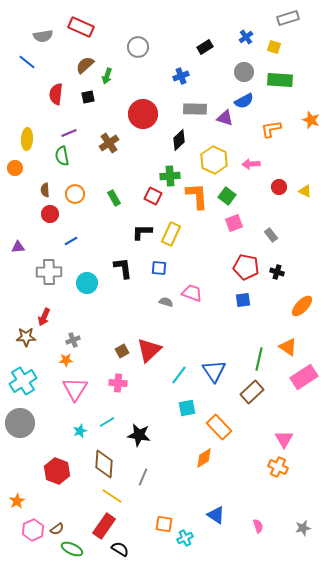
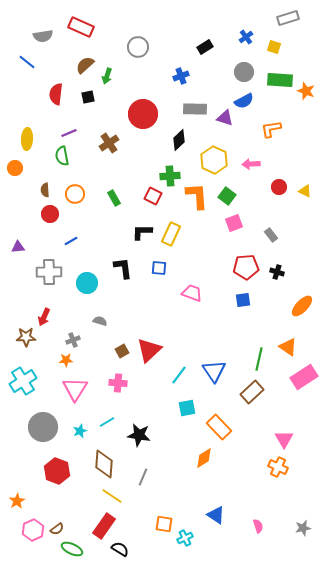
orange star at (311, 120): moved 5 px left, 29 px up
red pentagon at (246, 267): rotated 15 degrees counterclockwise
gray semicircle at (166, 302): moved 66 px left, 19 px down
gray circle at (20, 423): moved 23 px right, 4 px down
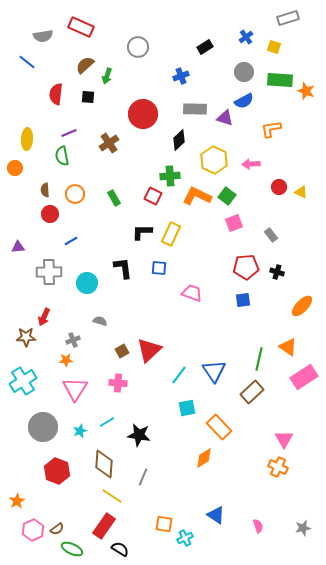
black square at (88, 97): rotated 16 degrees clockwise
yellow triangle at (305, 191): moved 4 px left, 1 px down
orange L-shape at (197, 196): rotated 60 degrees counterclockwise
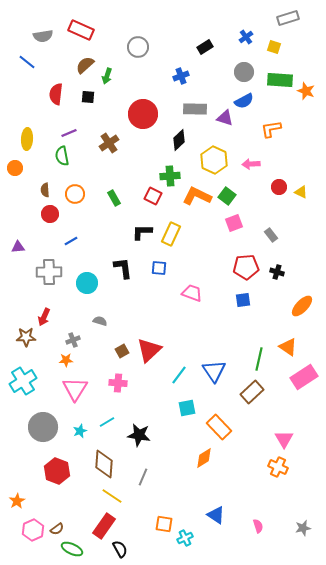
red rectangle at (81, 27): moved 3 px down
black semicircle at (120, 549): rotated 30 degrees clockwise
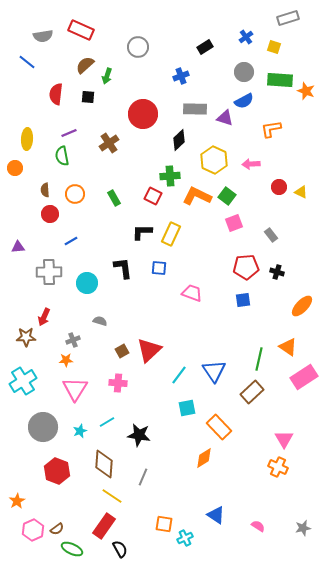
pink semicircle at (258, 526): rotated 40 degrees counterclockwise
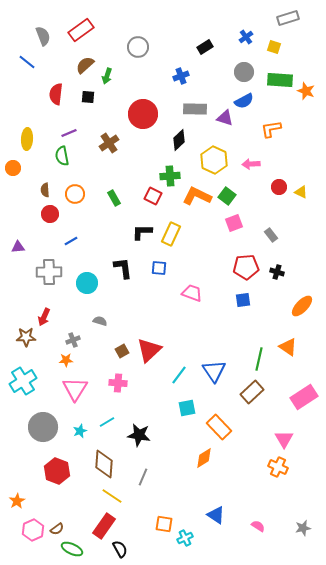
red rectangle at (81, 30): rotated 60 degrees counterclockwise
gray semicircle at (43, 36): rotated 102 degrees counterclockwise
orange circle at (15, 168): moved 2 px left
pink rectangle at (304, 377): moved 20 px down
